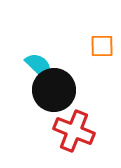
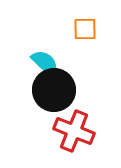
orange square: moved 17 px left, 17 px up
cyan semicircle: moved 6 px right, 3 px up
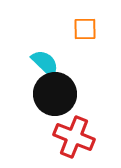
black circle: moved 1 px right, 4 px down
red cross: moved 6 px down
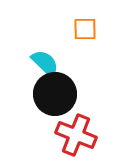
red cross: moved 2 px right, 2 px up
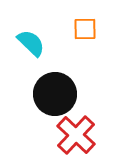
cyan semicircle: moved 14 px left, 20 px up
red cross: rotated 21 degrees clockwise
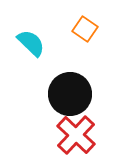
orange square: rotated 35 degrees clockwise
black circle: moved 15 px right
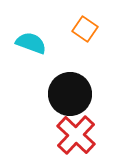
cyan semicircle: rotated 24 degrees counterclockwise
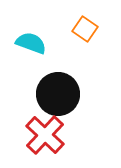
black circle: moved 12 px left
red cross: moved 31 px left
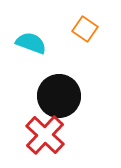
black circle: moved 1 px right, 2 px down
